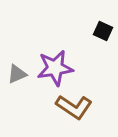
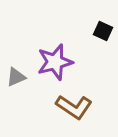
purple star: moved 6 px up; rotated 6 degrees counterclockwise
gray triangle: moved 1 px left, 3 px down
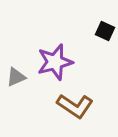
black square: moved 2 px right
brown L-shape: moved 1 px right, 1 px up
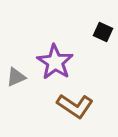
black square: moved 2 px left, 1 px down
purple star: rotated 24 degrees counterclockwise
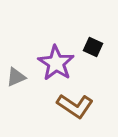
black square: moved 10 px left, 15 px down
purple star: moved 1 px right, 1 px down
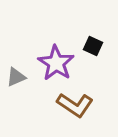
black square: moved 1 px up
brown L-shape: moved 1 px up
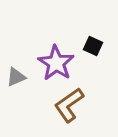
brown L-shape: moved 6 px left; rotated 111 degrees clockwise
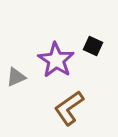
purple star: moved 3 px up
brown L-shape: moved 3 px down
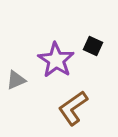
gray triangle: moved 3 px down
brown L-shape: moved 4 px right
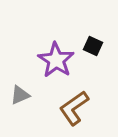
gray triangle: moved 4 px right, 15 px down
brown L-shape: moved 1 px right
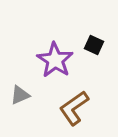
black square: moved 1 px right, 1 px up
purple star: moved 1 px left
